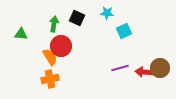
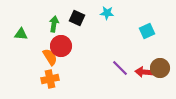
cyan square: moved 23 px right
purple line: rotated 60 degrees clockwise
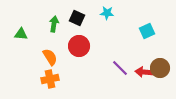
red circle: moved 18 px right
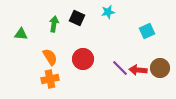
cyan star: moved 1 px right, 1 px up; rotated 16 degrees counterclockwise
red circle: moved 4 px right, 13 px down
red arrow: moved 6 px left, 2 px up
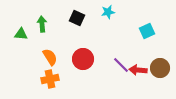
green arrow: moved 12 px left; rotated 14 degrees counterclockwise
purple line: moved 1 px right, 3 px up
